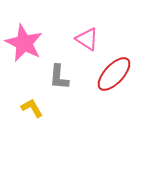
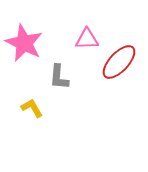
pink triangle: rotated 35 degrees counterclockwise
red ellipse: moved 5 px right, 12 px up
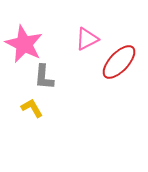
pink triangle: rotated 25 degrees counterclockwise
pink star: moved 1 px down
gray L-shape: moved 15 px left
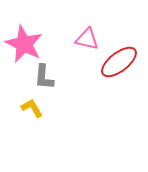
pink triangle: rotated 40 degrees clockwise
red ellipse: rotated 9 degrees clockwise
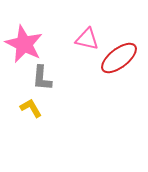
red ellipse: moved 4 px up
gray L-shape: moved 2 px left, 1 px down
yellow L-shape: moved 1 px left
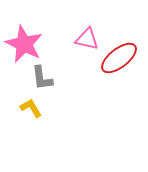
gray L-shape: rotated 12 degrees counterclockwise
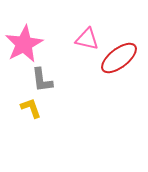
pink star: rotated 18 degrees clockwise
gray L-shape: moved 2 px down
yellow L-shape: rotated 10 degrees clockwise
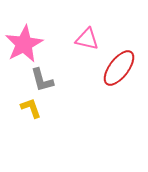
red ellipse: moved 10 px down; rotated 15 degrees counterclockwise
gray L-shape: rotated 8 degrees counterclockwise
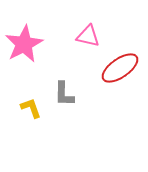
pink triangle: moved 1 px right, 3 px up
red ellipse: moved 1 px right; rotated 18 degrees clockwise
gray L-shape: moved 22 px right, 14 px down; rotated 16 degrees clockwise
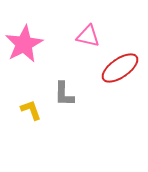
yellow L-shape: moved 2 px down
